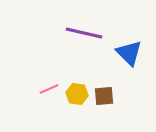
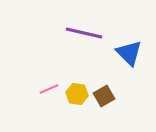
brown square: rotated 25 degrees counterclockwise
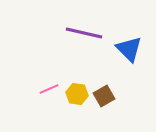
blue triangle: moved 4 px up
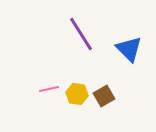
purple line: moved 3 px left, 1 px down; rotated 45 degrees clockwise
pink line: rotated 12 degrees clockwise
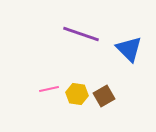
purple line: rotated 39 degrees counterclockwise
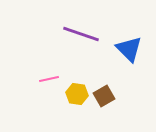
pink line: moved 10 px up
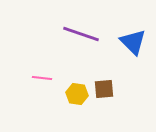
blue triangle: moved 4 px right, 7 px up
pink line: moved 7 px left, 1 px up; rotated 18 degrees clockwise
brown square: moved 7 px up; rotated 25 degrees clockwise
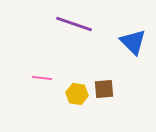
purple line: moved 7 px left, 10 px up
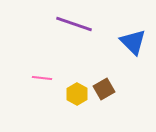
brown square: rotated 25 degrees counterclockwise
yellow hexagon: rotated 20 degrees clockwise
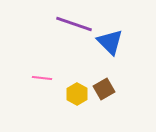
blue triangle: moved 23 px left
